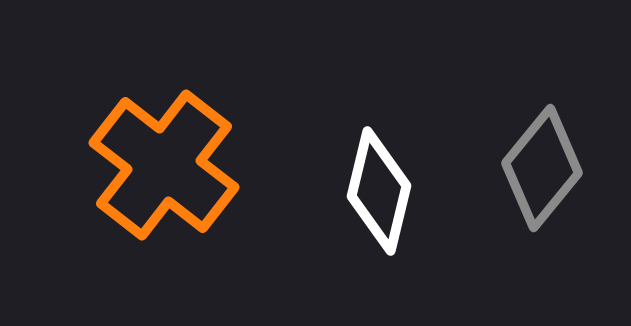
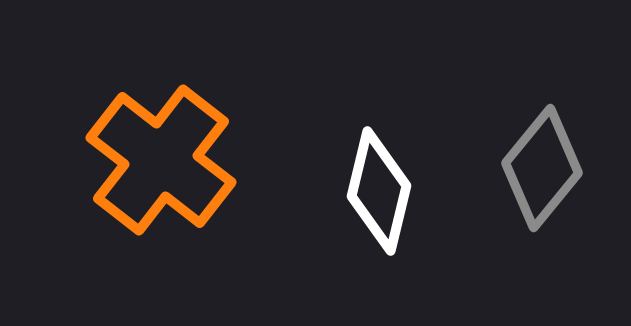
orange cross: moved 3 px left, 5 px up
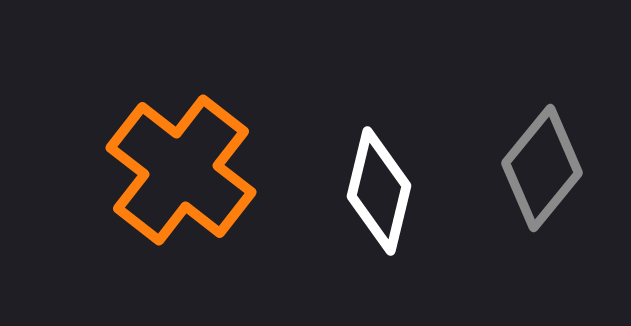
orange cross: moved 20 px right, 10 px down
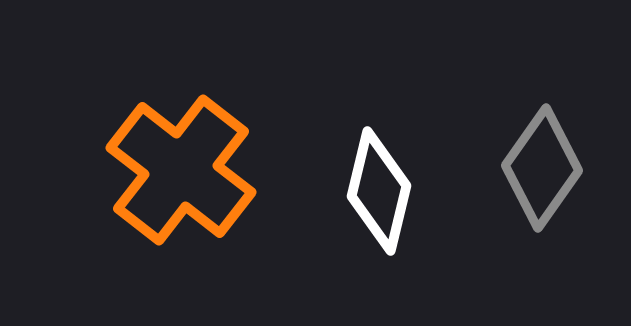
gray diamond: rotated 4 degrees counterclockwise
